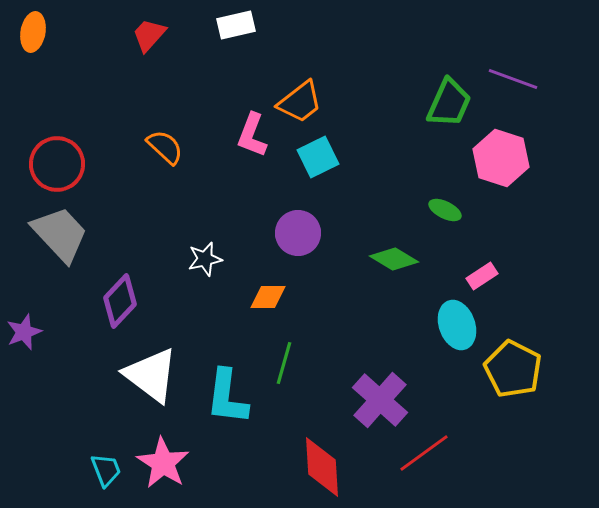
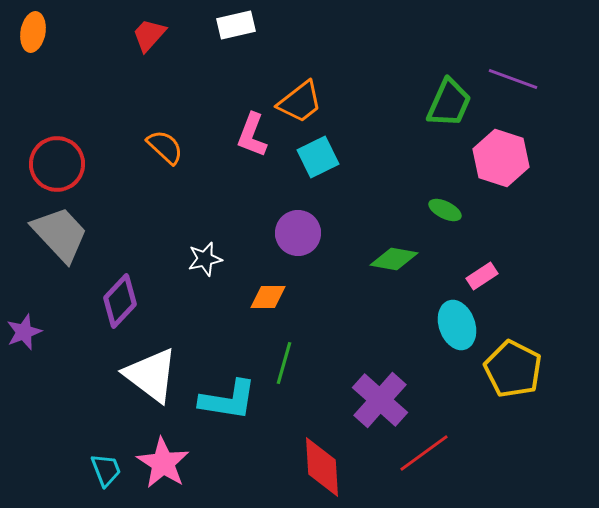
green diamond: rotated 21 degrees counterclockwise
cyan L-shape: moved 1 px right, 3 px down; rotated 88 degrees counterclockwise
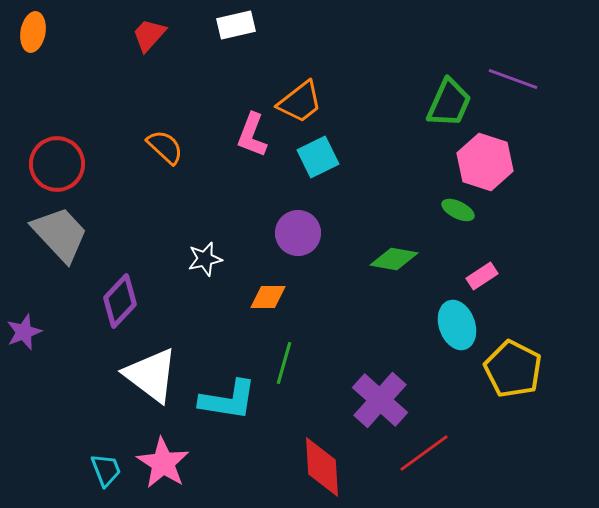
pink hexagon: moved 16 px left, 4 px down
green ellipse: moved 13 px right
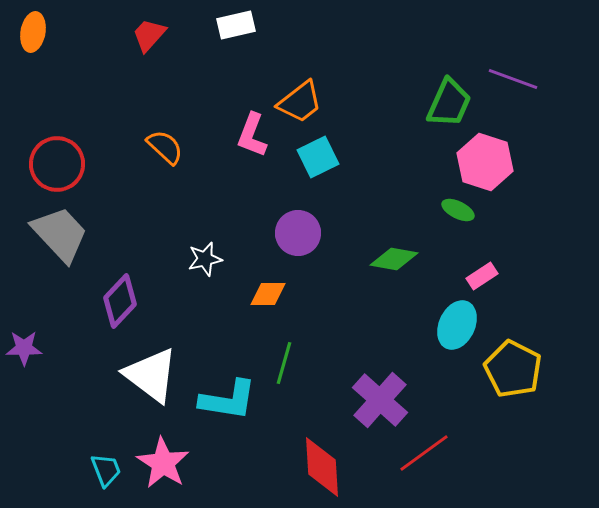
orange diamond: moved 3 px up
cyan ellipse: rotated 45 degrees clockwise
purple star: moved 16 px down; rotated 21 degrees clockwise
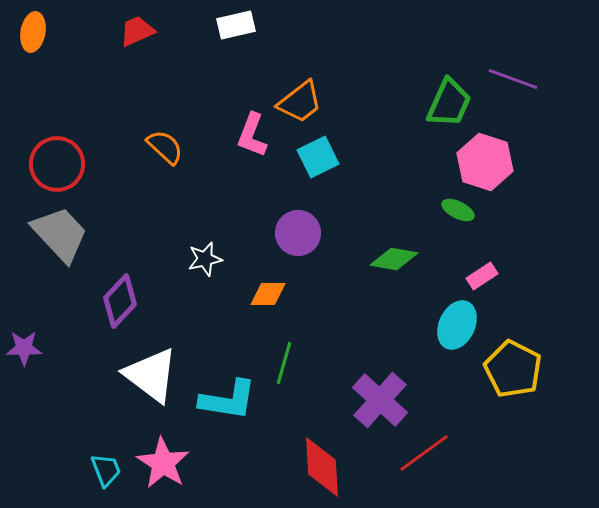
red trapezoid: moved 12 px left, 4 px up; rotated 24 degrees clockwise
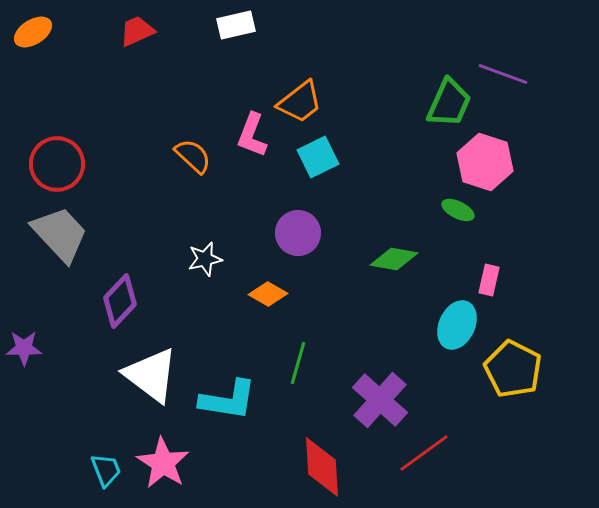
orange ellipse: rotated 48 degrees clockwise
purple line: moved 10 px left, 5 px up
orange semicircle: moved 28 px right, 9 px down
pink rectangle: moved 7 px right, 4 px down; rotated 44 degrees counterclockwise
orange diamond: rotated 30 degrees clockwise
green line: moved 14 px right
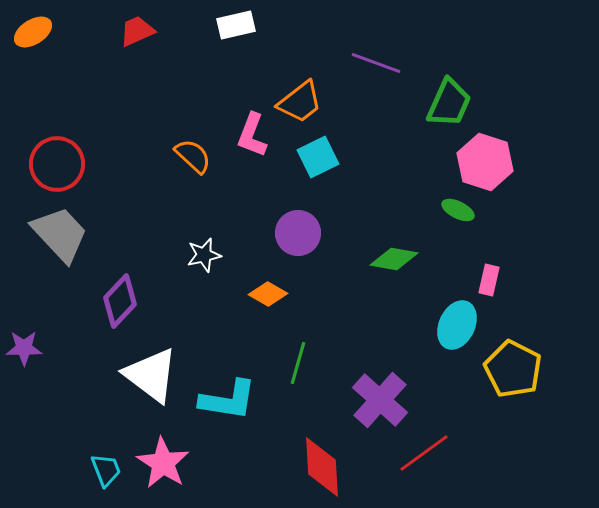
purple line: moved 127 px left, 11 px up
white star: moved 1 px left, 4 px up
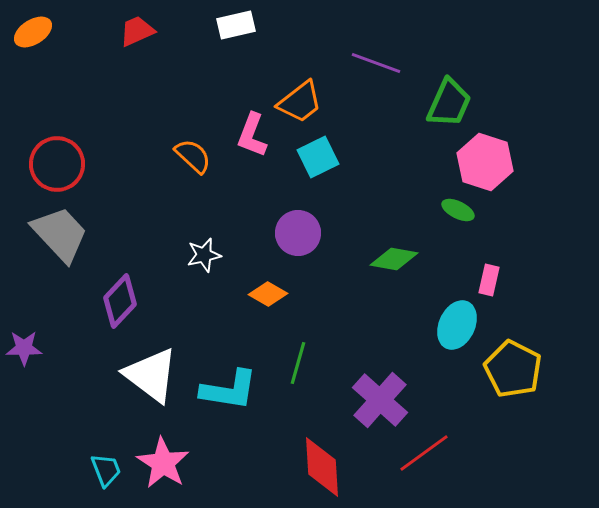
cyan L-shape: moved 1 px right, 10 px up
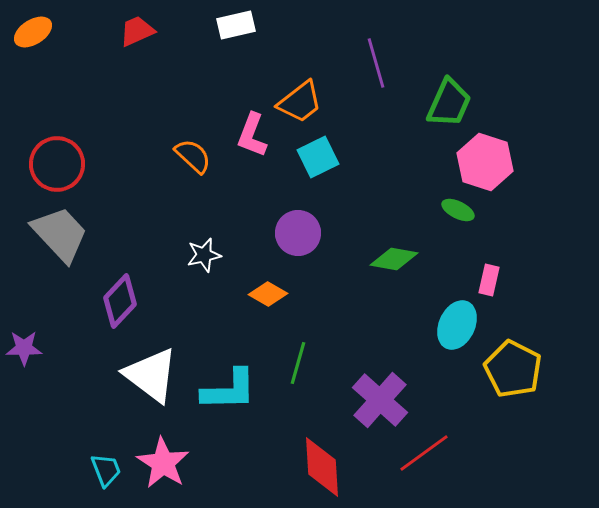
purple line: rotated 54 degrees clockwise
cyan L-shape: rotated 10 degrees counterclockwise
